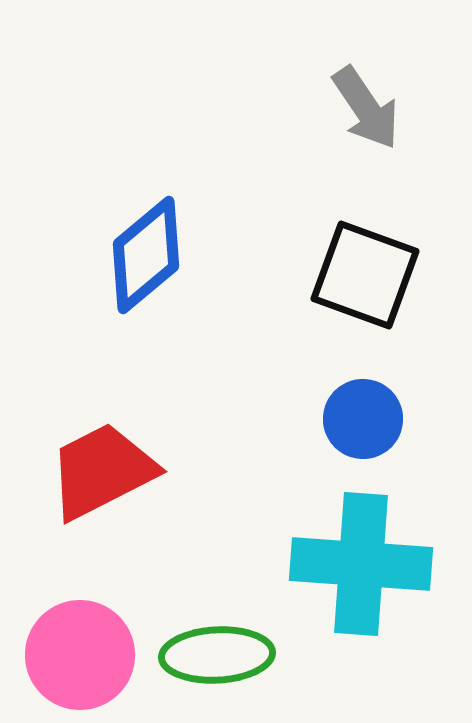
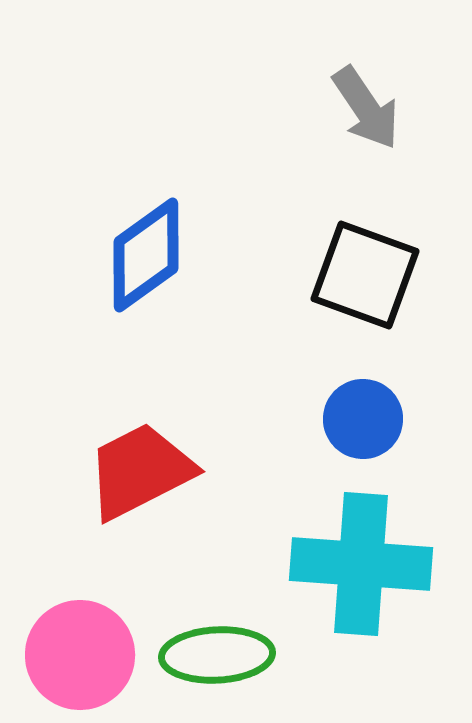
blue diamond: rotated 4 degrees clockwise
red trapezoid: moved 38 px right
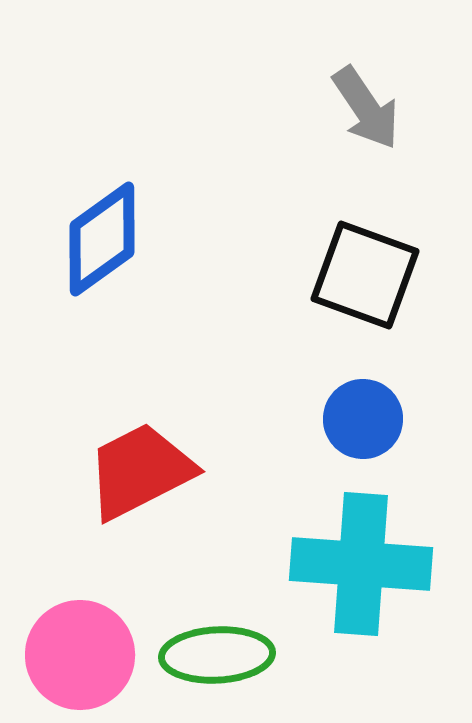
blue diamond: moved 44 px left, 16 px up
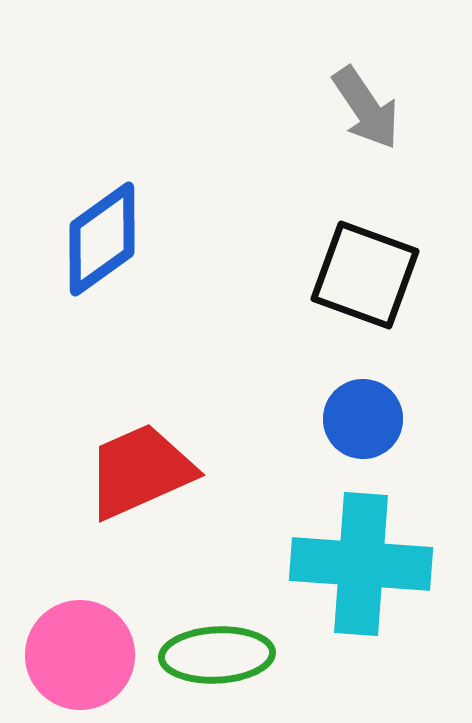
red trapezoid: rotated 3 degrees clockwise
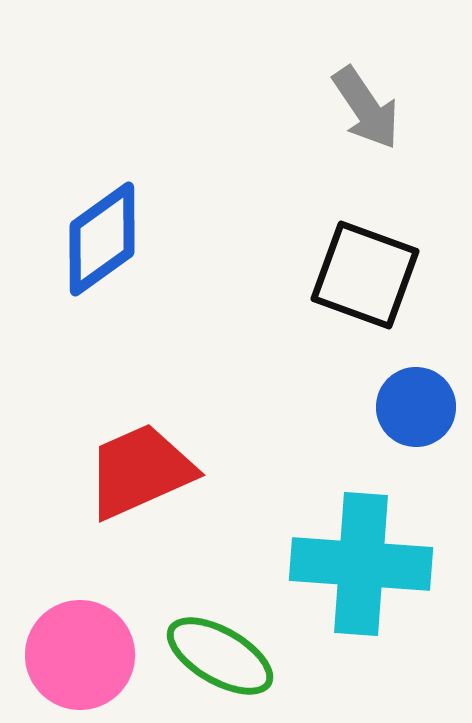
blue circle: moved 53 px right, 12 px up
green ellipse: moved 3 px right, 1 px down; rotated 33 degrees clockwise
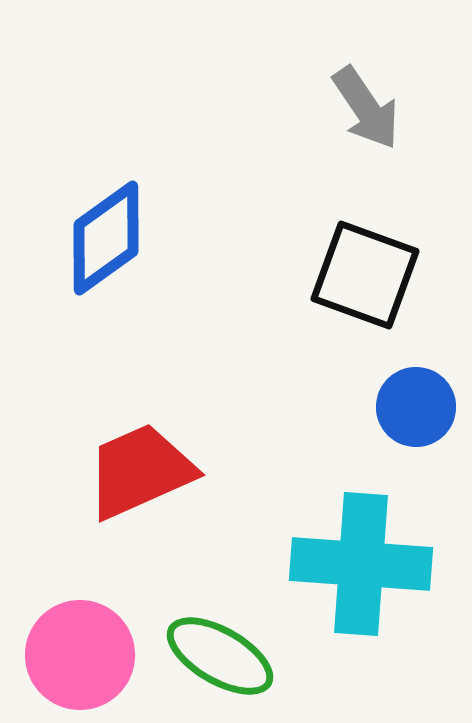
blue diamond: moved 4 px right, 1 px up
